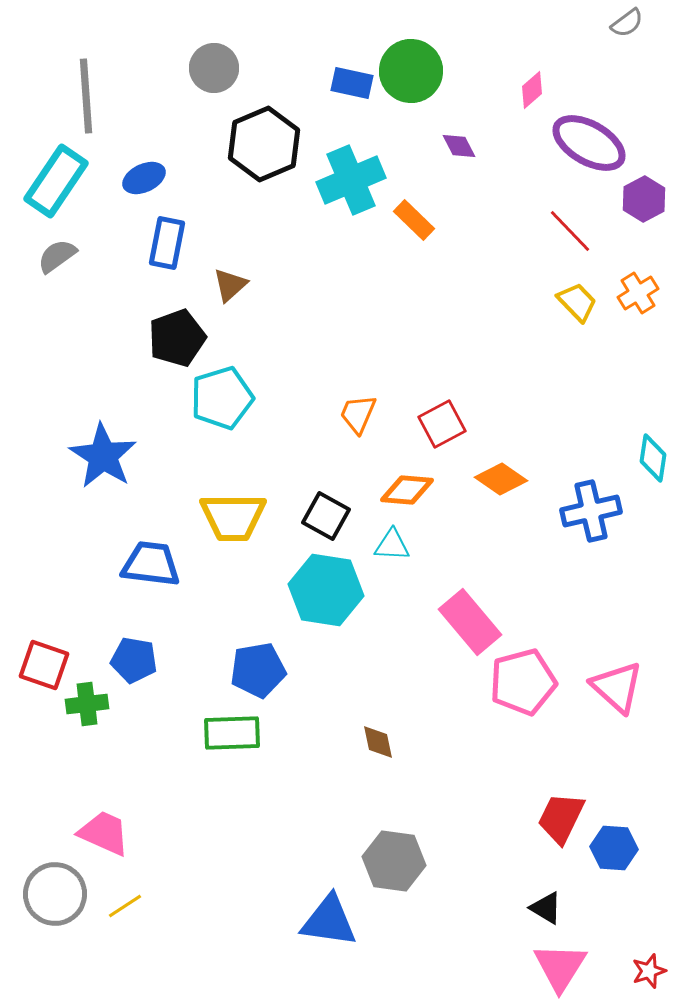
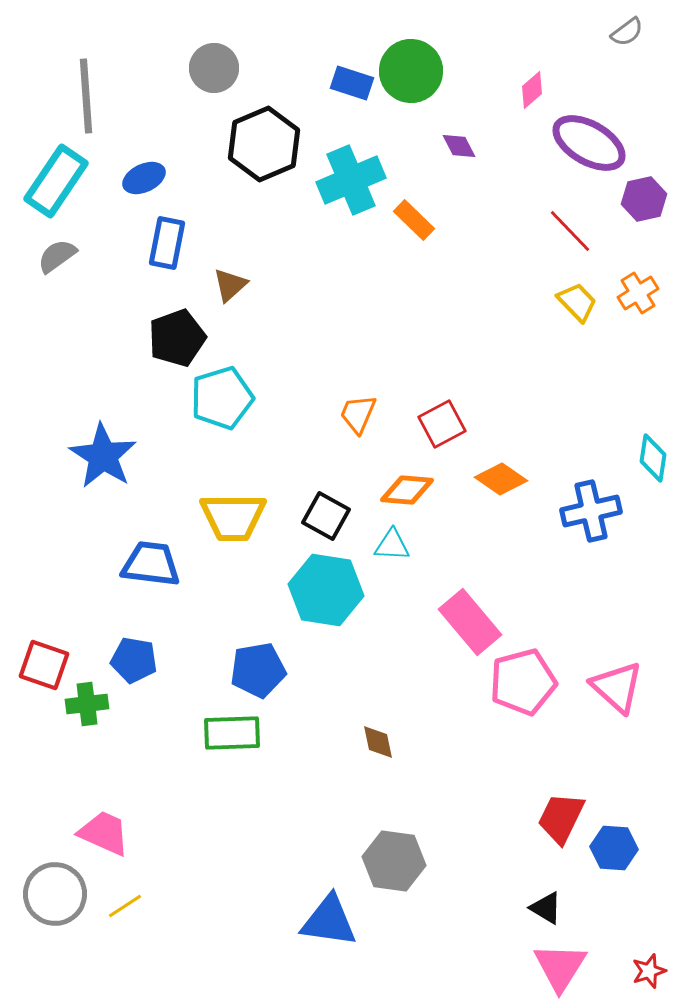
gray semicircle at (627, 23): moved 9 px down
blue rectangle at (352, 83): rotated 6 degrees clockwise
purple hexagon at (644, 199): rotated 15 degrees clockwise
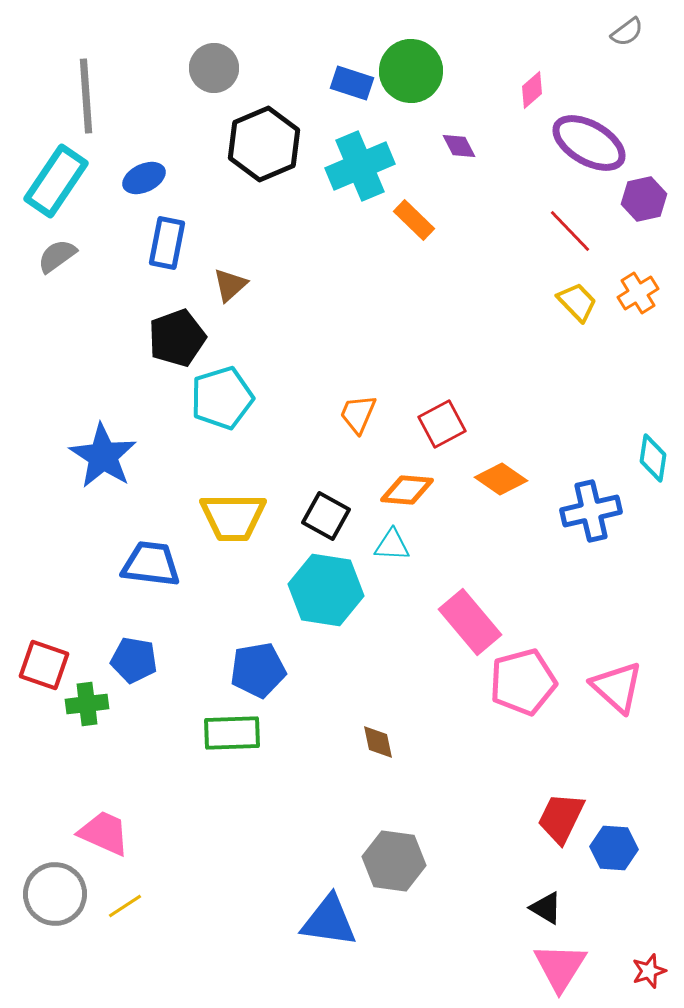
cyan cross at (351, 180): moved 9 px right, 14 px up
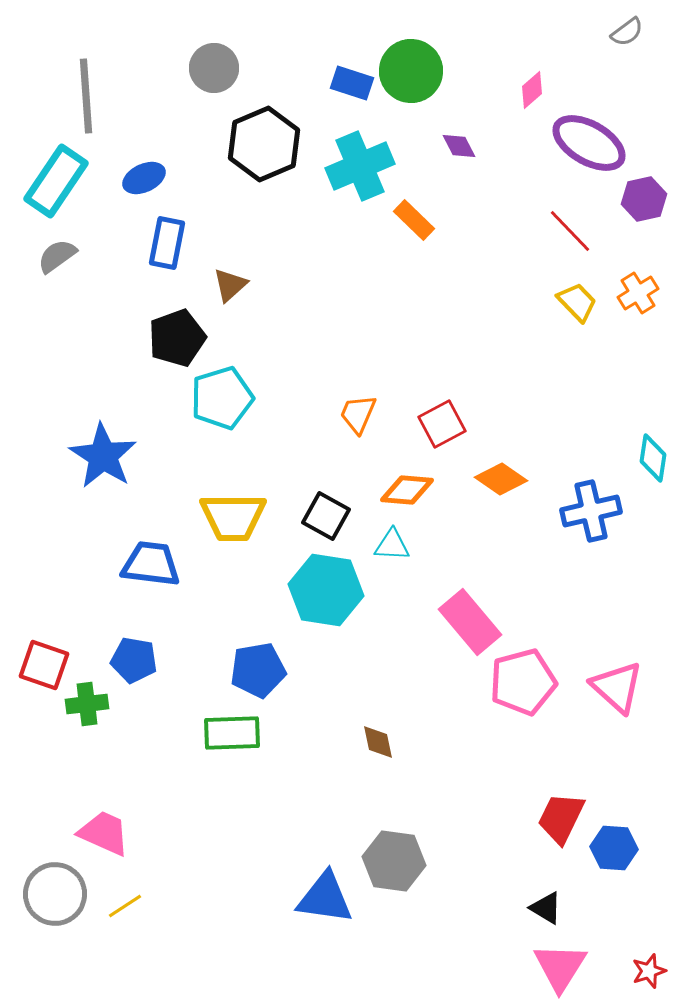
blue triangle at (329, 921): moved 4 px left, 23 px up
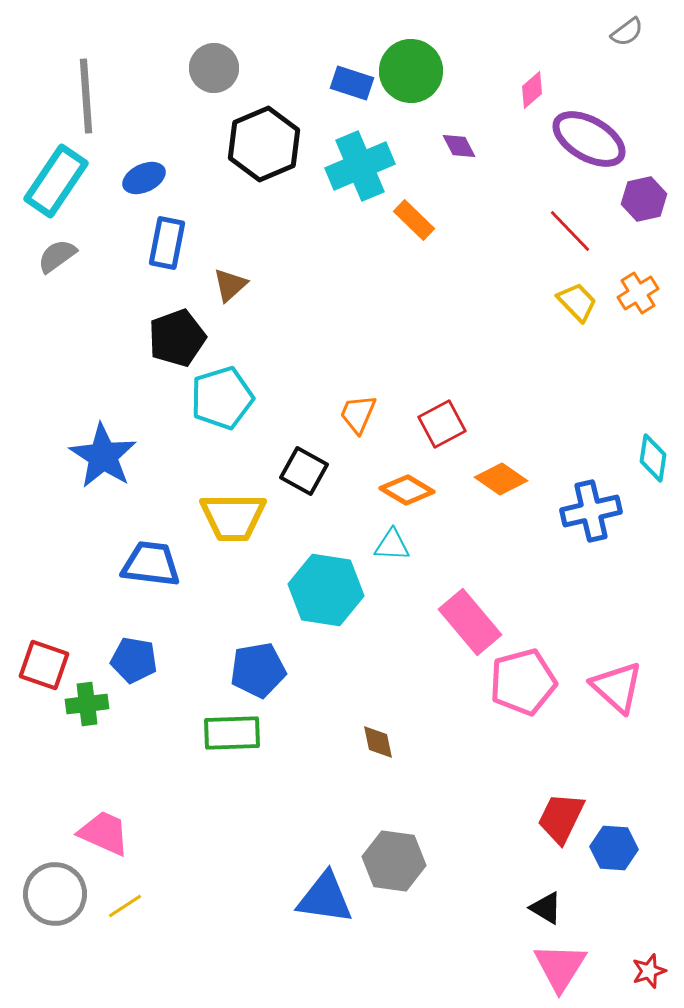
purple ellipse at (589, 143): moved 4 px up
orange diamond at (407, 490): rotated 26 degrees clockwise
black square at (326, 516): moved 22 px left, 45 px up
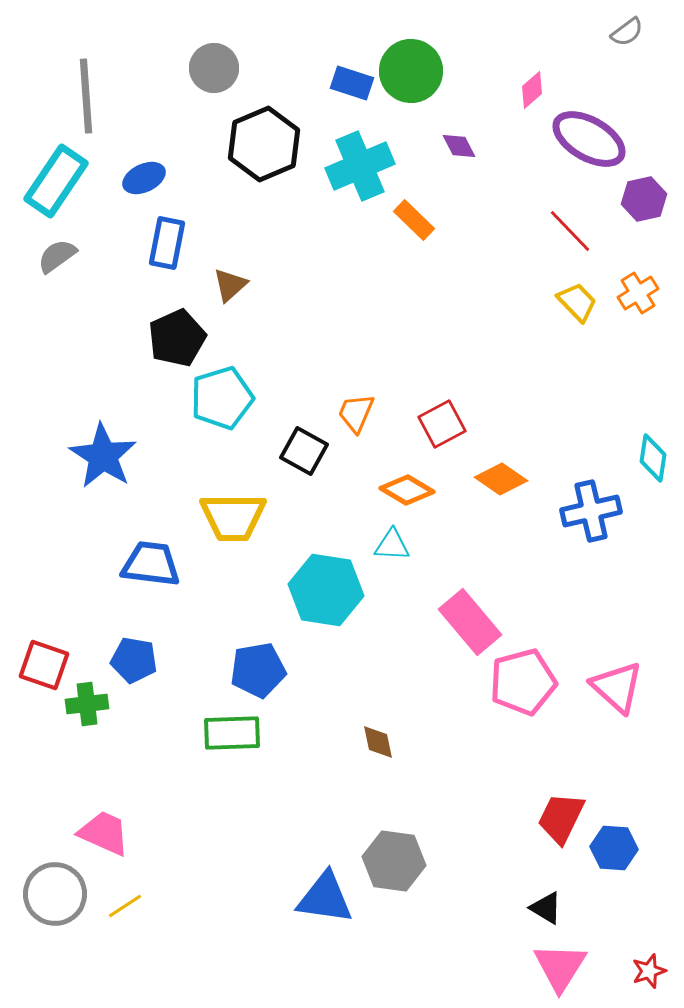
black pentagon at (177, 338): rotated 4 degrees counterclockwise
orange trapezoid at (358, 414): moved 2 px left, 1 px up
black square at (304, 471): moved 20 px up
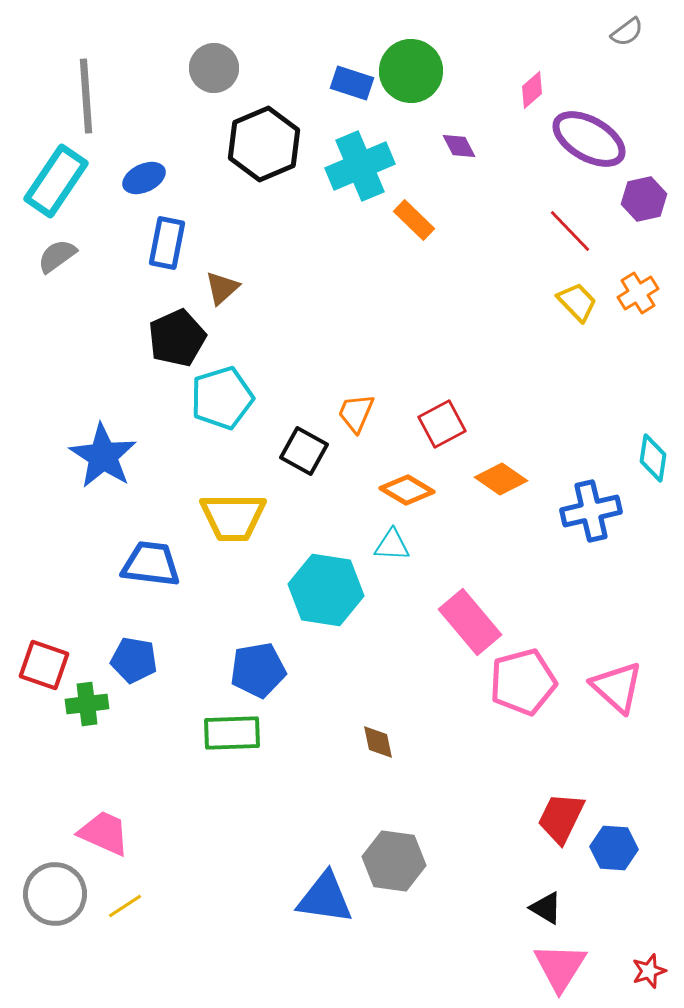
brown triangle at (230, 285): moved 8 px left, 3 px down
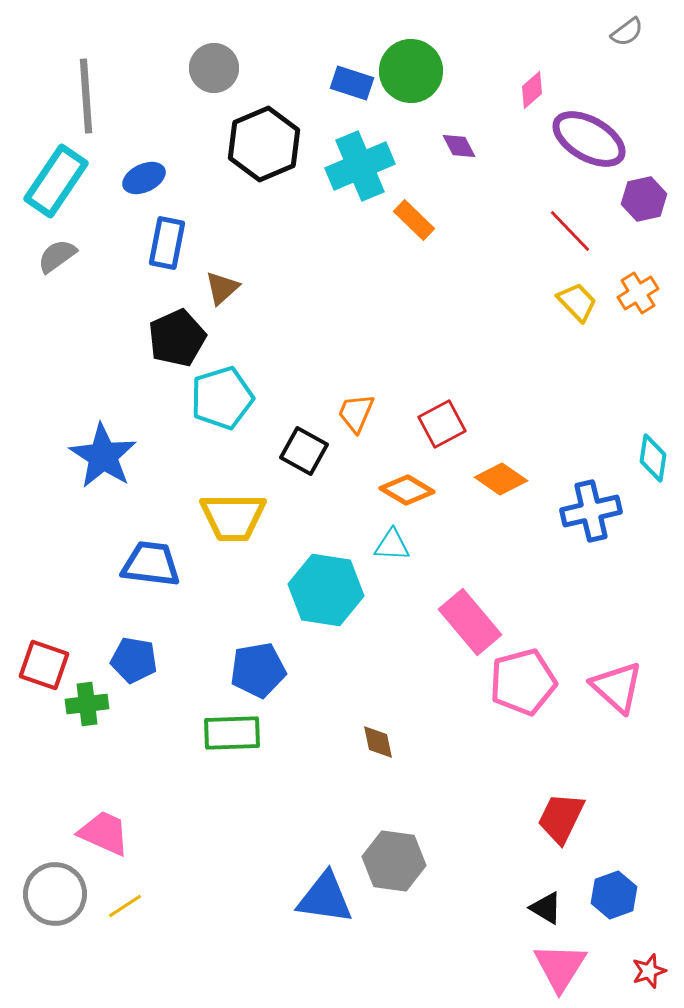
blue hexagon at (614, 848): moved 47 px down; rotated 24 degrees counterclockwise
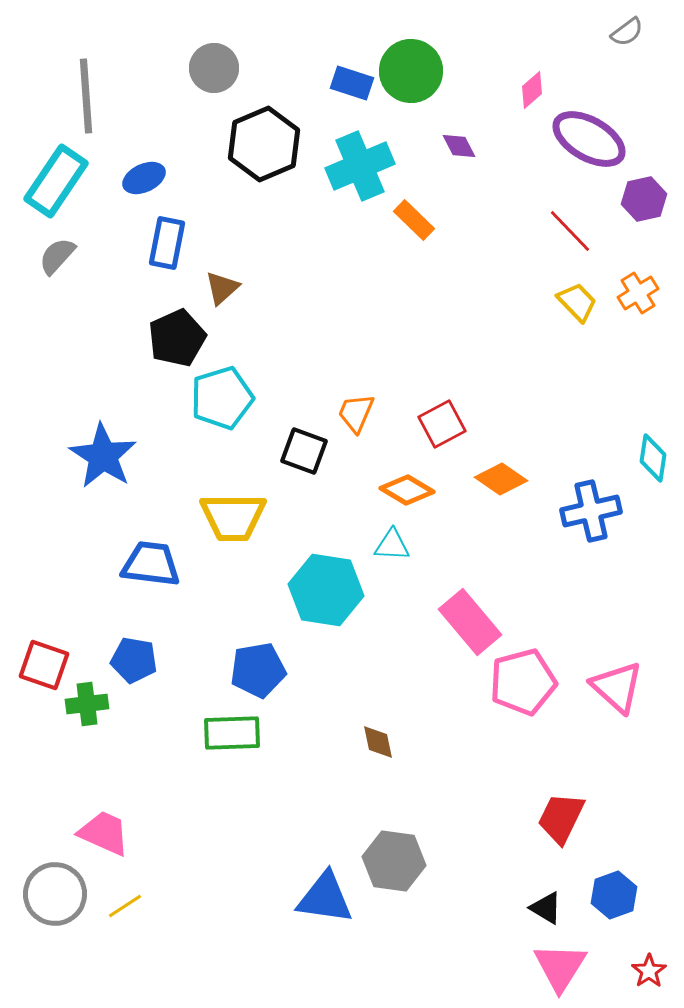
gray semicircle at (57, 256): rotated 12 degrees counterclockwise
black square at (304, 451): rotated 9 degrees counterclockwise
red star at (649, 971): rotated 16 degrees counterclockwise
